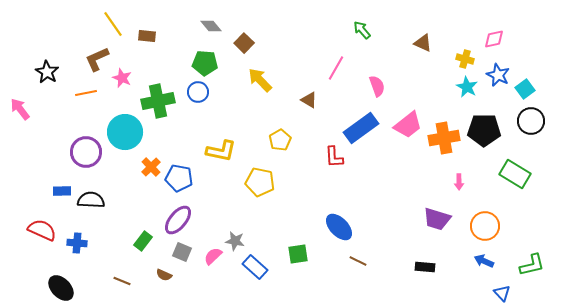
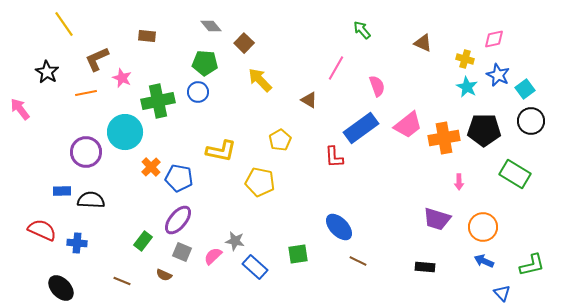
yellow line at (113, 24): moved 49 px left
orange circle at (485, 226): moved 2 px left, 1 px down
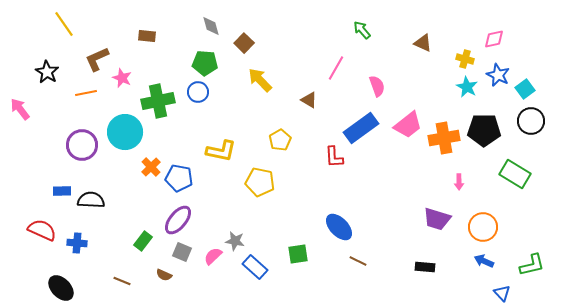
gray diamond at (211, 26): rotated 25 degrees clockwise
purple circle at (86, 152): moved 4 px left, 7 px up
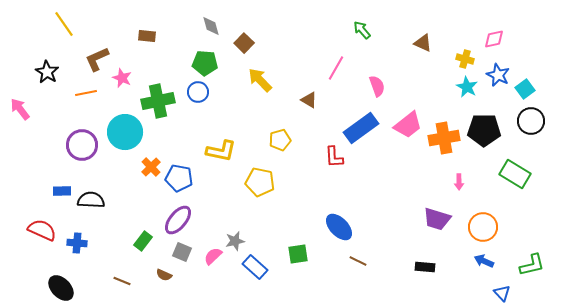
yellow pentagon at (280, 140): rotated 15 degrees clockwise
gray star at (235, 241): rotated 24 degrees counterclockwise
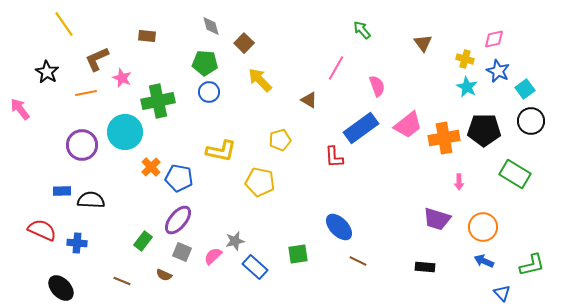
brown triangle at (423, 43): rotated 30 degrees clockwise
blue star at (498, 75): moved 4 px up
blue circle at (198, 92): moved 11 px right
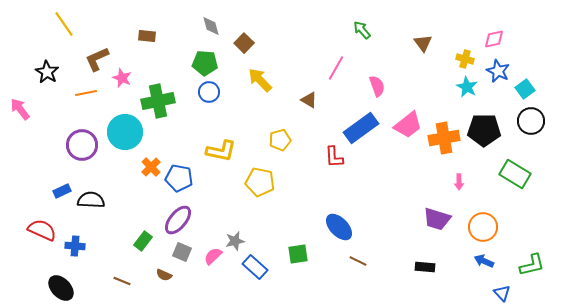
blue rectangle at (62, 191): rotated 24 degrees counterclockwise
blue cross at (77, 243): moved 2 px left, 3 px down
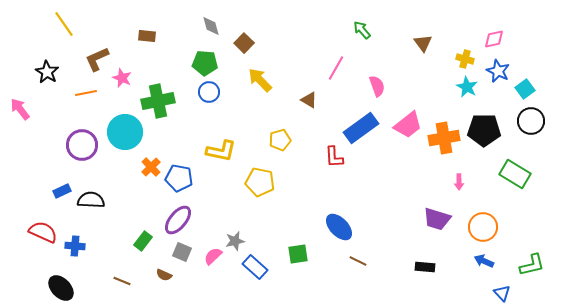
red semicircle at (42, 230): moved 1 px right, 2 px down
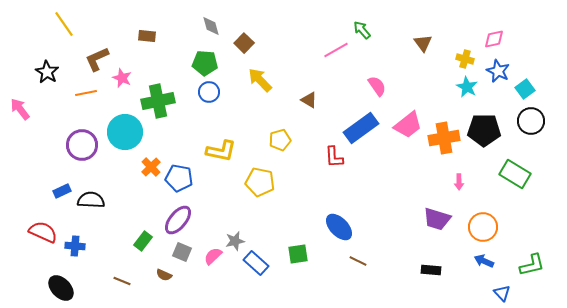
pink line at (336, 68): moved 18 px up; rotated 30 degrees clockwise
pink semicircle at (377, 86): rotated 15 degrees counterclockwise
blue rectangle at (255, 267): moved 1 px right, 4 px up
black rectangle at (425, 267): moved 6 px right, 3 px down
